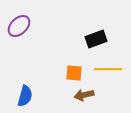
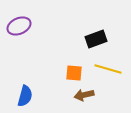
purple ellipse: rotated 20 degrees clockwise
yellow line: rotated 16 degrees clockwise
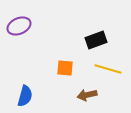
black rectangle: moved 1 px down
orange square: moved 9 px left, 5 px up
brown arrow: moved 3 px right
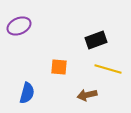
orange square: moved 6 px left, 1 px up
blue semicircle: moved 2 px right, 3 px up
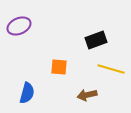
yellow line: moved 3 px right
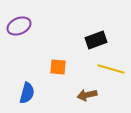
orange square: moved 1 px left
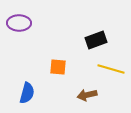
purple ellipse: moved 3 px up; rotated 25 degrees clockwise
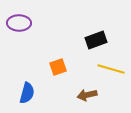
orange square: rotated 24 degrees counterclockwise
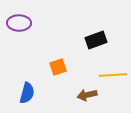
yellow line: moved 2 px right, 6 px down; rotated 20 degrees counterclockwise
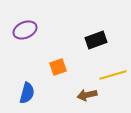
purple ellipse: moved 6 px right, 7 px down; rotated 25 degrees counterclockwise
yellow line: rotated 12 degrees counterclockwise
